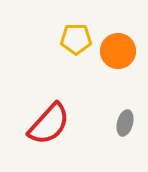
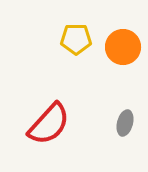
orange circle: moved 5 px right, 4 px up
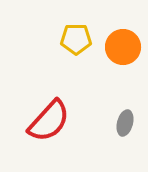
red semicircle: moved 3 px up
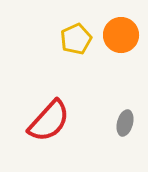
yellow pentagon: rotated 24 degrees counterclockwise
orange circle: moved 2 px left, 12 px up
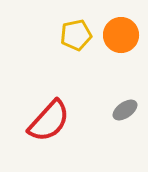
yellow pentagon: moved 4 px up; rotated 12 degrees clockwise
gray ellipse: moved 13 px up; rotated 40 degrees clockwise
